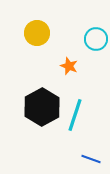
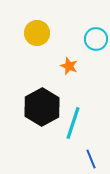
cyan line: moved 2 px left, 8 px down
blue line: rotated 48 degrees clockwise
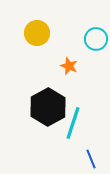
black hexagon: moved 6 px right
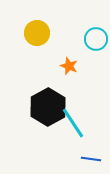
cyan line: rotated 52 degrees counterclockwise
blue line: rotated 60 degrees counterclockwise
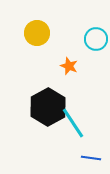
blue line: moved 1 px up
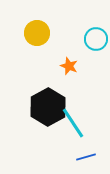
blue line: moved 5 px left, 1 px up; rotated 24 degrees counterclockwise
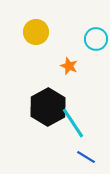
yellow circle: moved 1 px left, 1 px up
blue line: rotated 48 degrees clockwise
